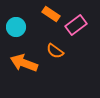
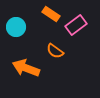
orange arrow: moved 2 px right, 5 px down
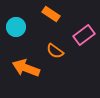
pink rectangle: moved 8 px right, 10 px down
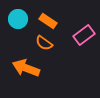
orange rectangle: moved 3 px left, 7 px down
cyan circle: moved 2 px right, 8 px up
orange semicircle: moved 11 px left, 8 px up
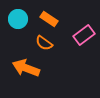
orange rectangle: moved 1 px right, 2 px up
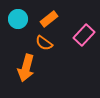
orange rectangle: rotated 72 degrees counterclockwise
pink rectangle: rotated 10 degrees counterclockwise
orange arrow: rotated 96 degrees counterclockwise
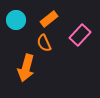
cyan circle: moved 2 px left, 1 px down
pink rectangle: moved 4 px left
orange semicircle: rotated 30 degrees clockwise
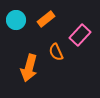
orange rectangle: moved 3 px left
orange semicircle: moved 12 px right, 9 px down
orange arrow: moved 3 px right
